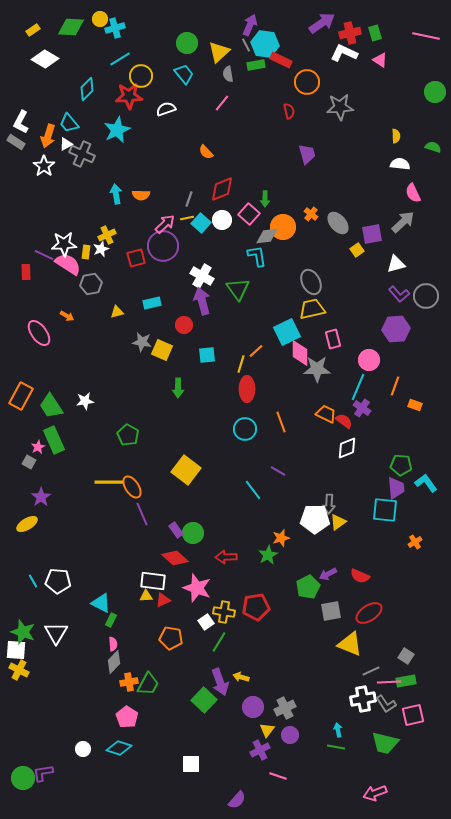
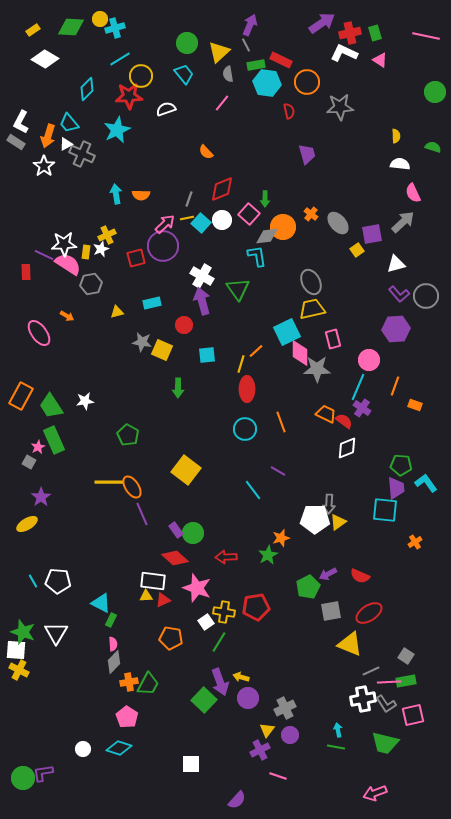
cyan hexagon at (265, 44): moved 2 px right, 39 px down
purple circle at (253, 707): moved 5 px left, 9 px up
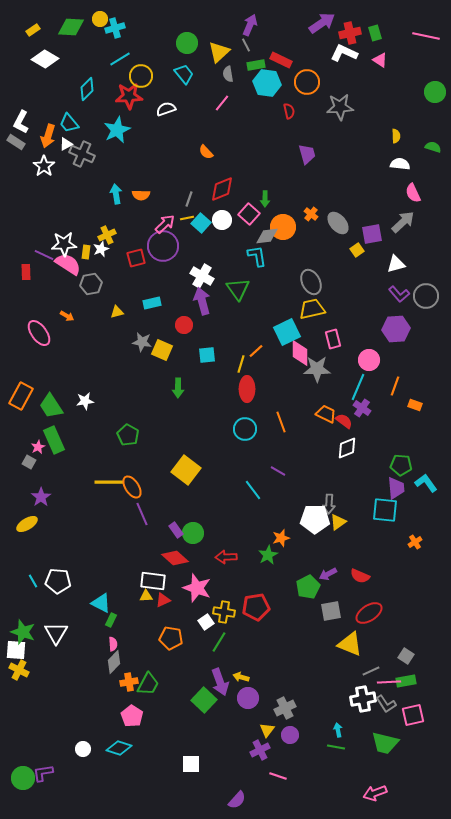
pink pentagon at (127, 717): moved 5 px right, 1 px up
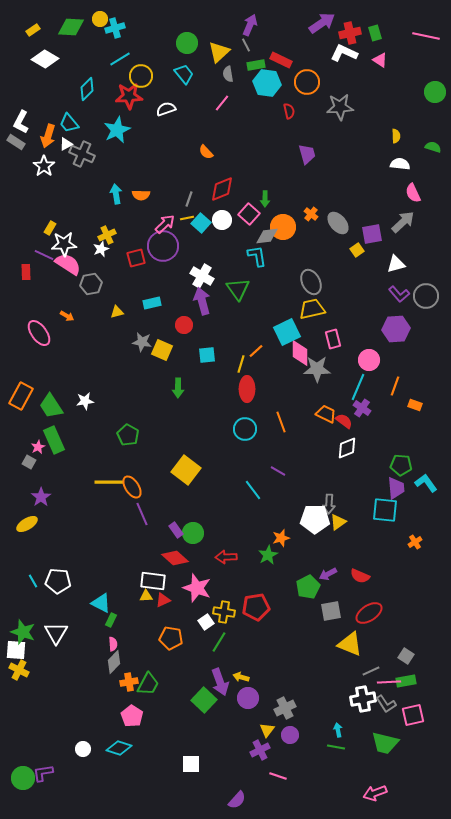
yellow rectangle at (86, 252): moved 36 px left, 24 px up; rotated 24 degrees clockwise
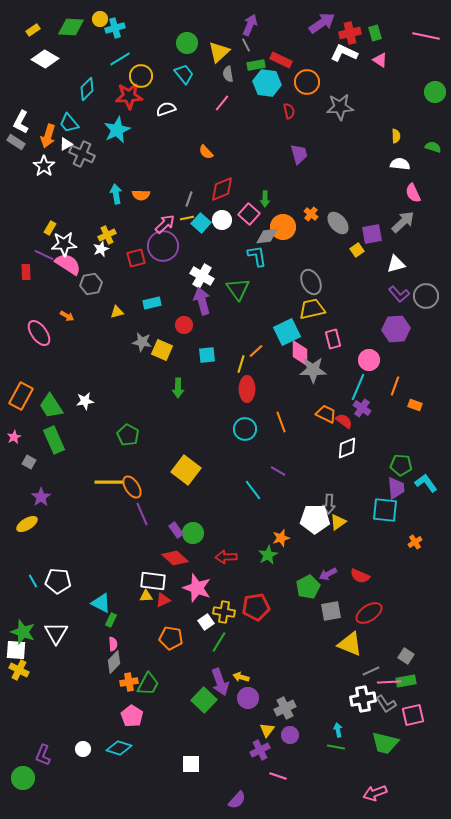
purple trapezoid at (307, 154): moved 8 px left
gray star at (317, 369): moved 4 px left, 1 px down
pink star at (38, 447): moved 24 px left, 10 px up
purple L-shape at (43, 773): moved 18 px up; rotated 60 degrees counterclockwise
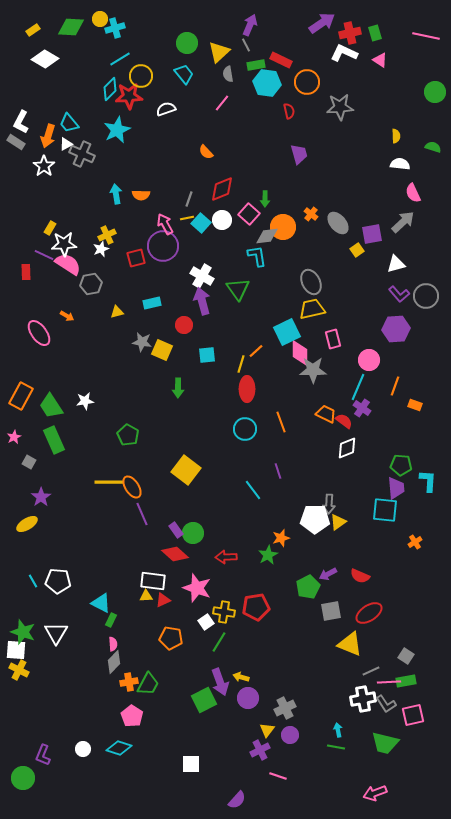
cyan diamond at (87, 89): moved 23 px right
pink arrow at (165, 224): rotated 75 degrees counterclockwise
purple line at (278, 471): rotated 42 degrees clockwise
cyan L-shape at (426, 483): moved 2 px right, 2 px up; rotated 40 degrees clockwise
red diamond at (175, 558): moved 4 px up
green square at (204, 700): rotated 20 degrees clockwise
